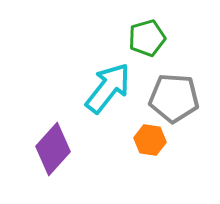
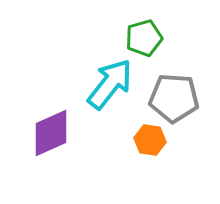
green pentagon: moved 3 px left
cyan arrow: moved 2 px right, 4 px up
purple diamond: moved 2 px left, 16 px up; rotated 24 degrees clockwise
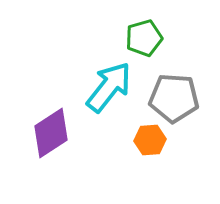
cyan arrow: moved 1 px left, 3 px down
purple diamond: rotated 9 degrees counterclockwise
orange hexagon: rotated 12 degrees counterclockwise
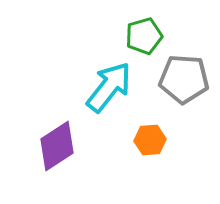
green pentagon: moved 2 px up
gray pentagon: moved 10 px right, 19 px up
purple diamond: moved 6 px right, 13 px down
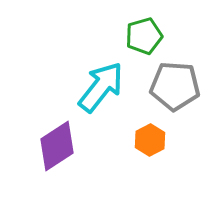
gray pentagon: moved 9 px left, 7 px down
cyan arrow: moved 8 px left
orange hexagon: rotated 24 degrees counterclockwise
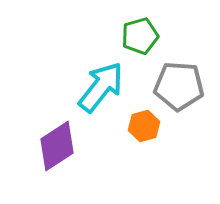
green pentagon: moved 4 px left
gray pentagon: moved 4 px right
orange hexagon: moved 6 px left, 14 px up; rotated 12 degrees clockwise
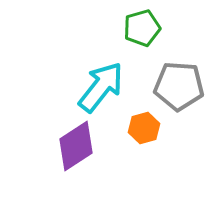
green pentagon: moved 2 px right, 8 px up
orange hexagon: moved 2 px down
purple diamond: moved 19 px right
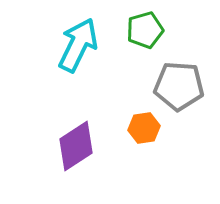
green pentagon: moved 3 px right, 2 px down
cyan arrow: moved 23 px left, 42 px up; rotated 12 degrees counterclockwise
orange hexagon: rotated 8 degrees clockwise
